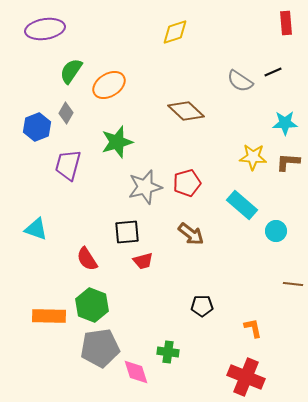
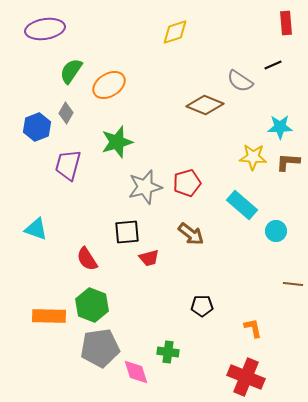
black line: moved 7 px up
brown diamond: moved 19 px right, 6 px up; rotated 21 degrees counterclockwise
cyan star: moved 5 px left, 4 px down
red trapezoid: moved 6 px right, 3 px up
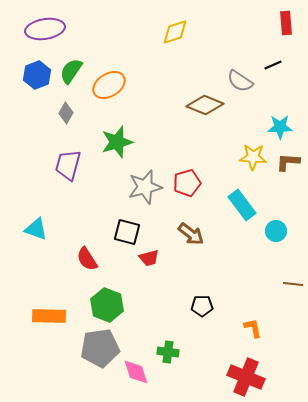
blue hexagon: moved 52 px up
cyan rectangle: rotated 12 degrees clockwise
black square: rotated 20 degrees clockwise
green hexagon: moved 15 px right
